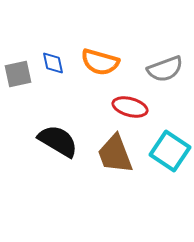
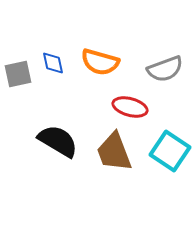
brown trapezoid: moved 1 px left, 2 px up
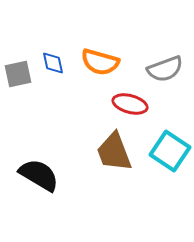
red ellipse: moved 3 px up
black semicircle: moved 19 px left, 34 px down
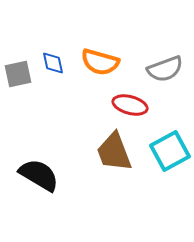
red ellipse: moved 1 px down
cyan square: rotated 27 degrees clockwise
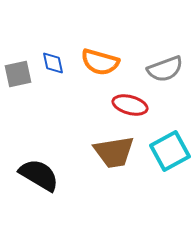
brown trapezoid: rotated 78 degrees counterclockwise
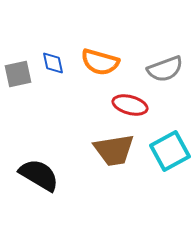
brown trapezoid: moved 2 px up
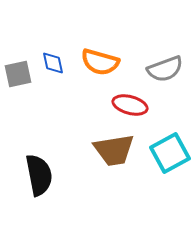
cyan square: moved 2 px down
black semicircle: rotated 48 degrees clockwise
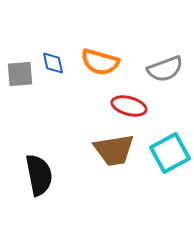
gray square: moved 2 px right; rotated 8 degrees clockwise
red ellipse: moved 1 px left, 1 px down
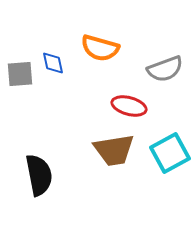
orange semicircle: moved 14 px up
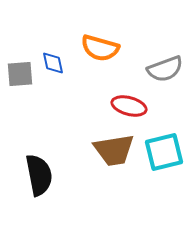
cyan square: moved 6 px left, 1 px up; rotated 15 degrees clockwise
